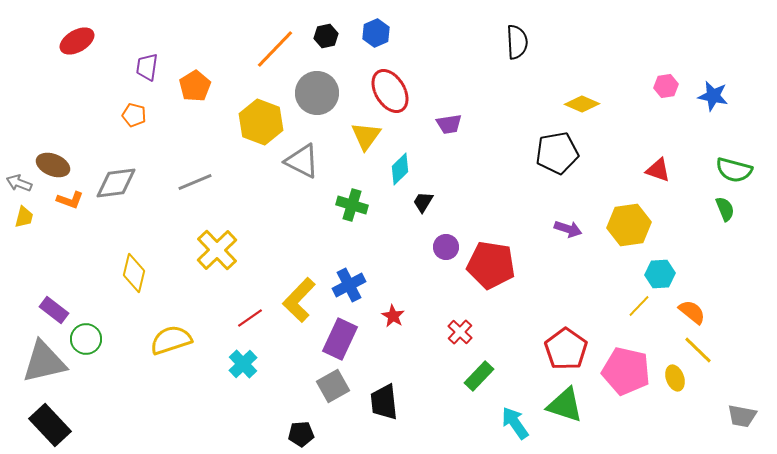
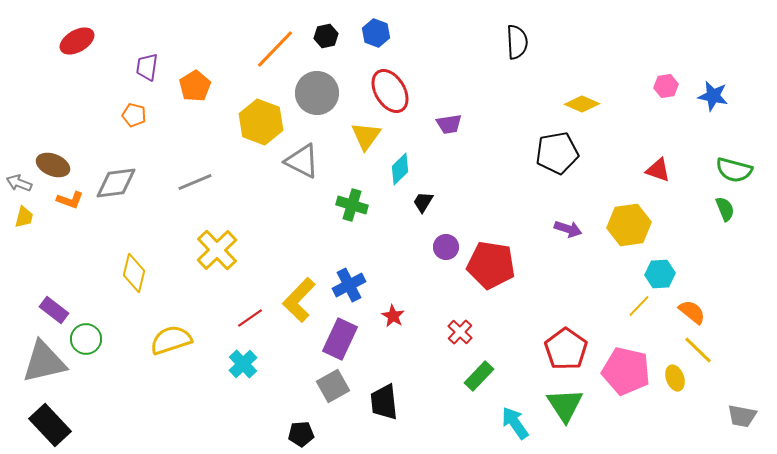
blue hexagon at (376, 33): rotated 16 degrees counterclockwise
green triangle at (565, 405): rotated 39 degrees clockwise
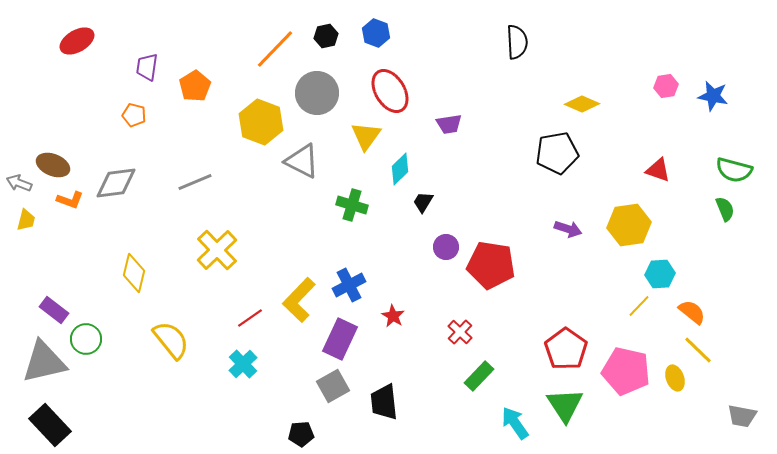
yellow trapezoid at (24, 217): moved 2 px right, 3 px down
yellow semicircle at (171, 340): rotated 69 degrees clockwise
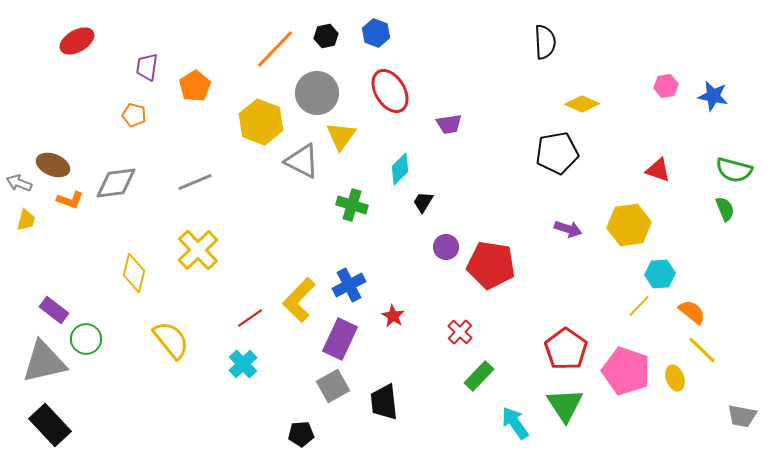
black semicircle at (517, 42): moved 28 px right
yellow triangle at (366, 136): moved 25 px left
yellow cross at (217, 250): moved 19 px left
yellow line at (698, 350): moved 4 px right
pink pentagon at (626, 371): rotated 6 degrees clockwise
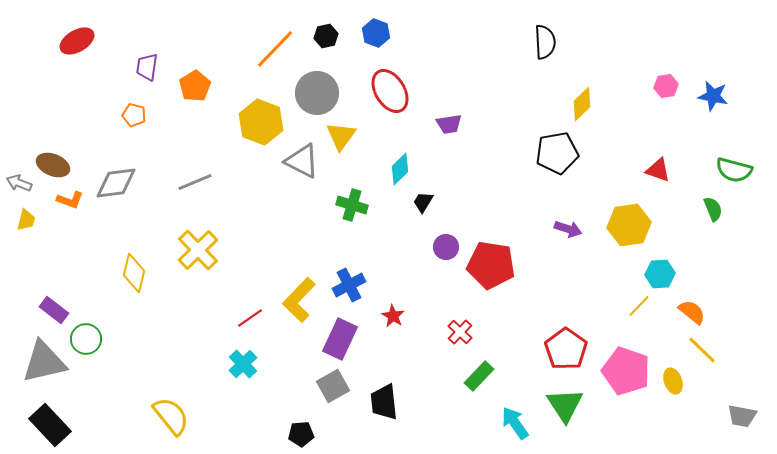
yellow diamond at (582, 104): rotated 68 degrees counterclockwise
green semicircle at (725, 209): moved 12 px left
yellow semicircle at (171, 340): moved 76 px down
yellow ellipse at (675, 378): moved 2 px left, 3 px down
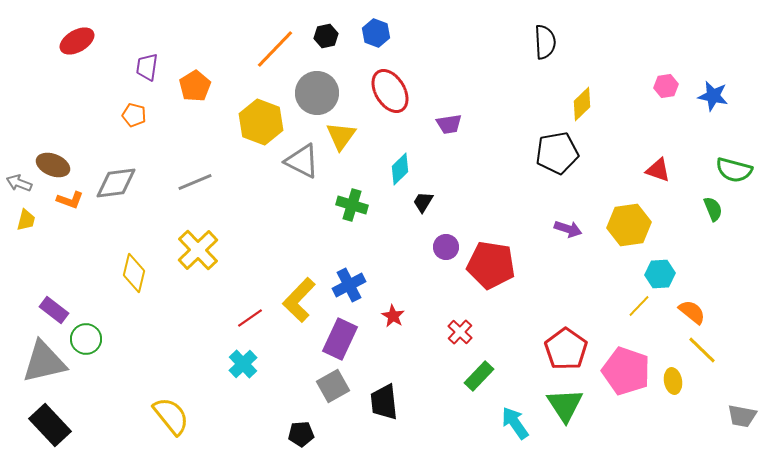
yellow ellipse at (673, 381): rotated 10 degrees clockwise
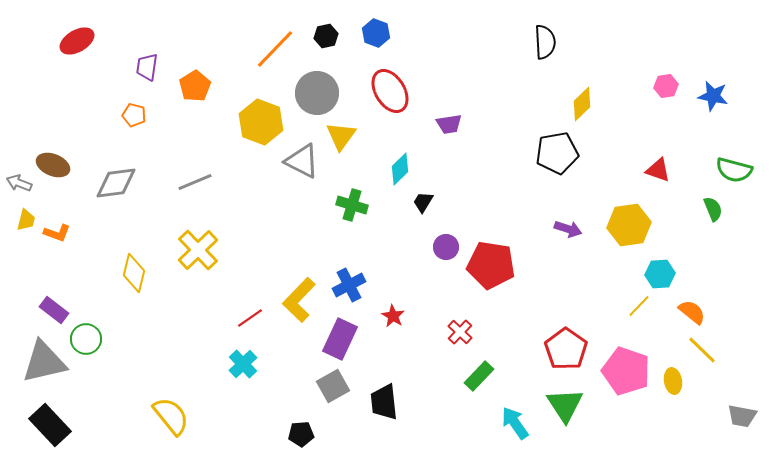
orange L-shape at (70, 200): moved 13 px left, 33 px down
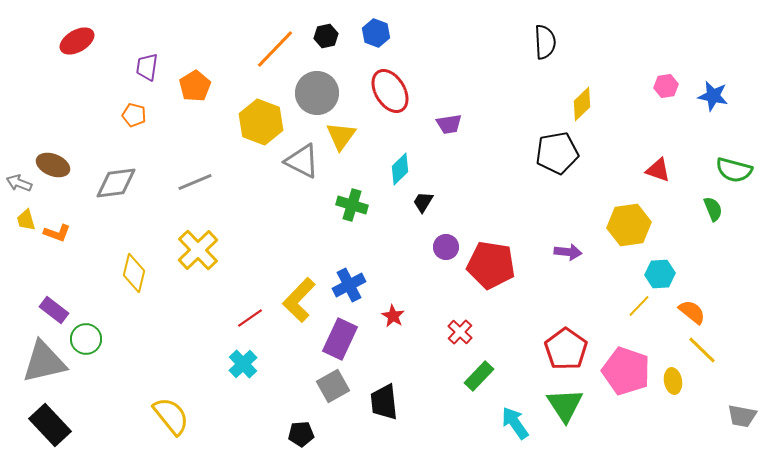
yellow trapezoid at (26, 220): rotated 150 degrees clockwise
purple arrow at (568, 229): moved 23 px down; rotated 12 degrees counterclockwise
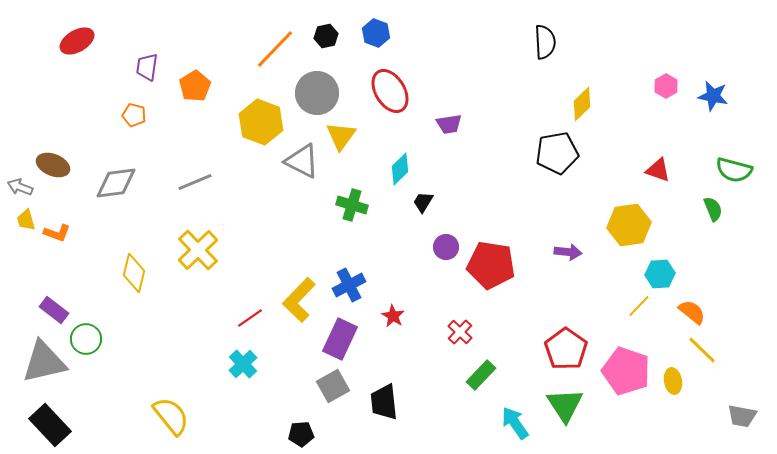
pink hexagon at (666, 86): rotated 20 degrees counterclockwise
gray arrow at (19, 183): moved 1 px right, 4 px down
green rectangle at (479, 376): moved 2 px right, 1 px up
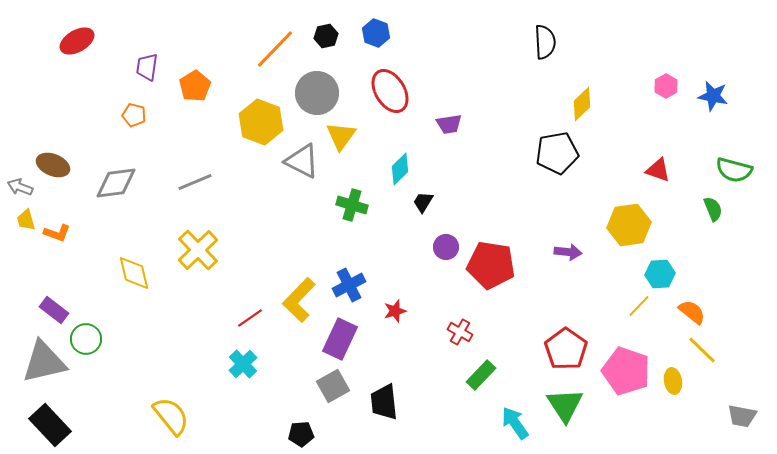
yellow diamond at (134, 273): rotated 27 degrees counterclockwise
red star at (393, 316): moved 2 px right, 5 px up; rotated 25 degrees clockwise
red cross at (460, 332): rotated 15 degrees counterclockwise
